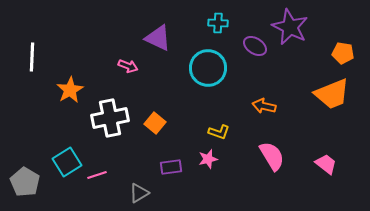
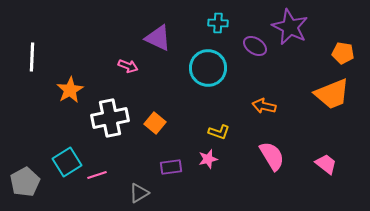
gray pentagon: rotated 12 degrees clockwise
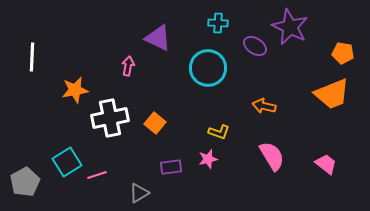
pink arrow: rotated 102 degrees counterclockwise
orange star: moved 5 px right; rotated 20 degrees clockwise
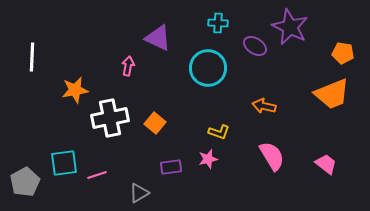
cyan square: moved 3 px left, 1 px down; rotated 24 degrees clockwise
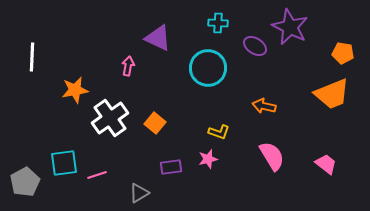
white cross: rotated 24 degrees counterclockwise
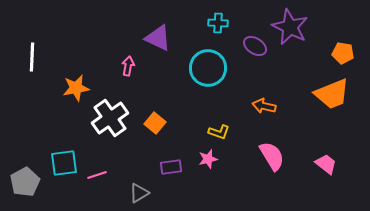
orange star: moved 1 px right, 2 px up
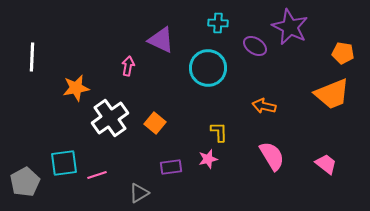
purple triangle: moved 3 px right, 2 px down
yellow L-shape: rotated 110 degrees counterclockwise
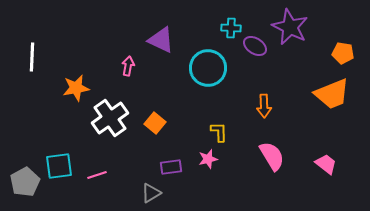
cyan cross: moved 13 px right, 5 px down
orange arrow: rotated 105 degrees counterclockwise
cyan square: moved 5 px left, 3 px down
gray triangle: moved 12 px right
